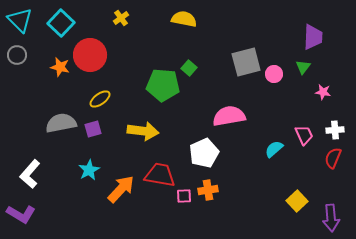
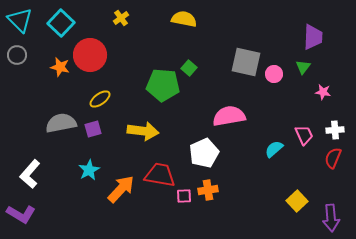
gray square: rotated 28 degrees clockwise
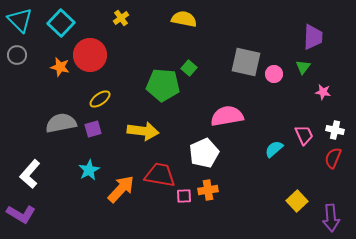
pink semicircle: moved 2 px left
white cross: rotated 18 degrees clockwise
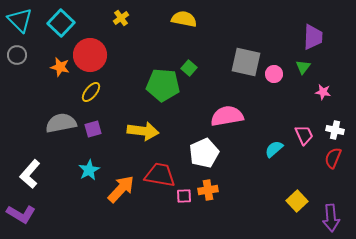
yellow ellipse: moved 9 px left, 7 px up; rotated 15 degrees counterclockwise
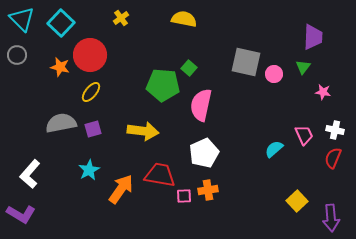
cyan triangle: moved 2 px right, 1 px up
pink semicircle: moved 26 px left, 11 px up; rotated 68 degrees counterclockwise
orange arrow: rotated 8 degrees counterclockwise
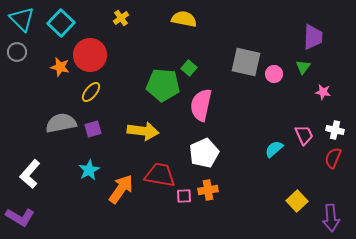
gray circle: moved 3 px up
purple L-shape: moved 1 px left, 3 px down
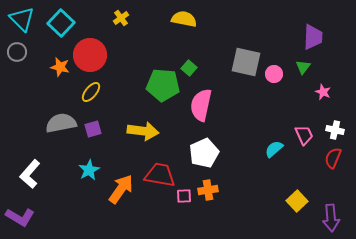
pink star: rotated 14 degrees clockwise
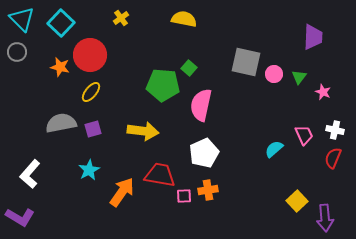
green triangle: moved 4 px left, 10 px down
orange arrow: moved 1 px right, 3 px down
purple arrow: moved 6 px left
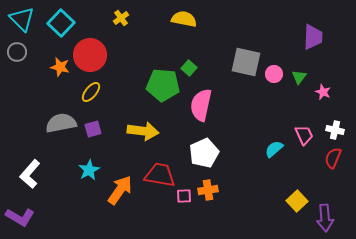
orange arrow: moved 2 px left, 2 px up
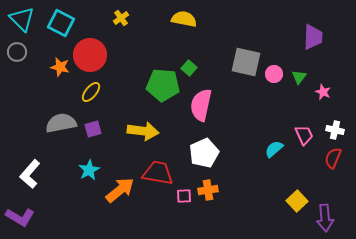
cyan square: rotated 16 degrees counterclockwise
red trapezoid: moved 2 px left, 2 px up
orange arrow: rotated 16 degrees clockwise
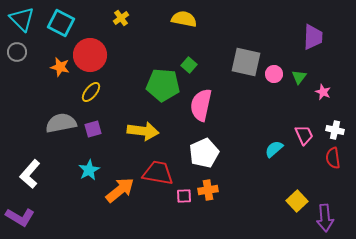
green square: moved 3 px up
red semicircle: rotated 30 degrees counterclockwise
